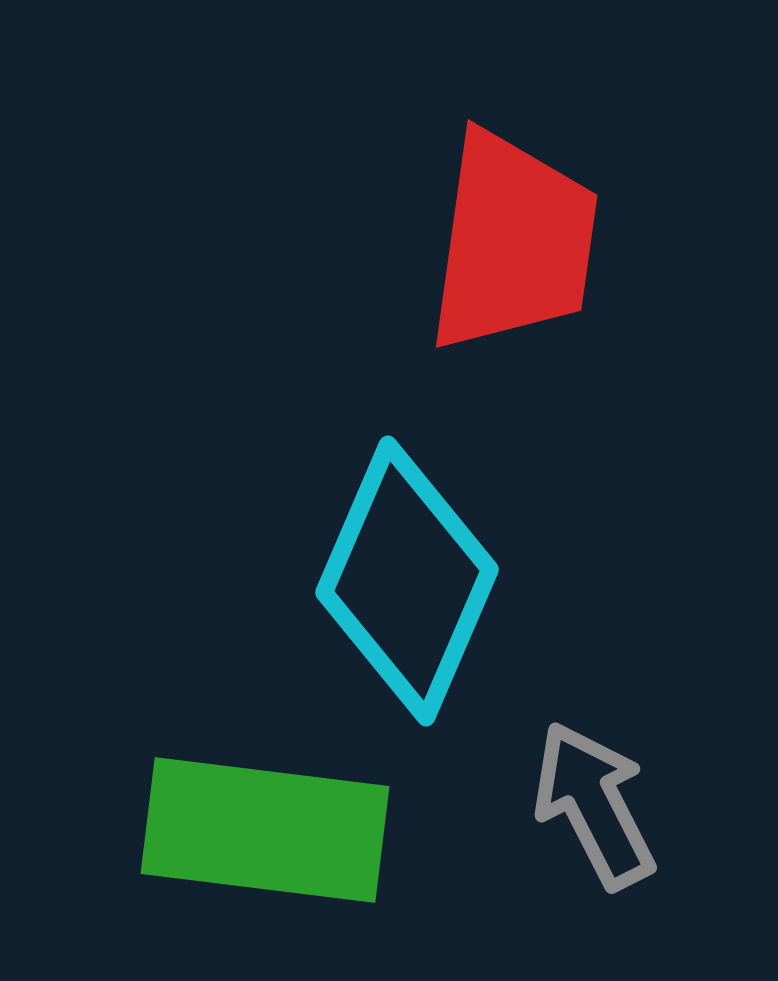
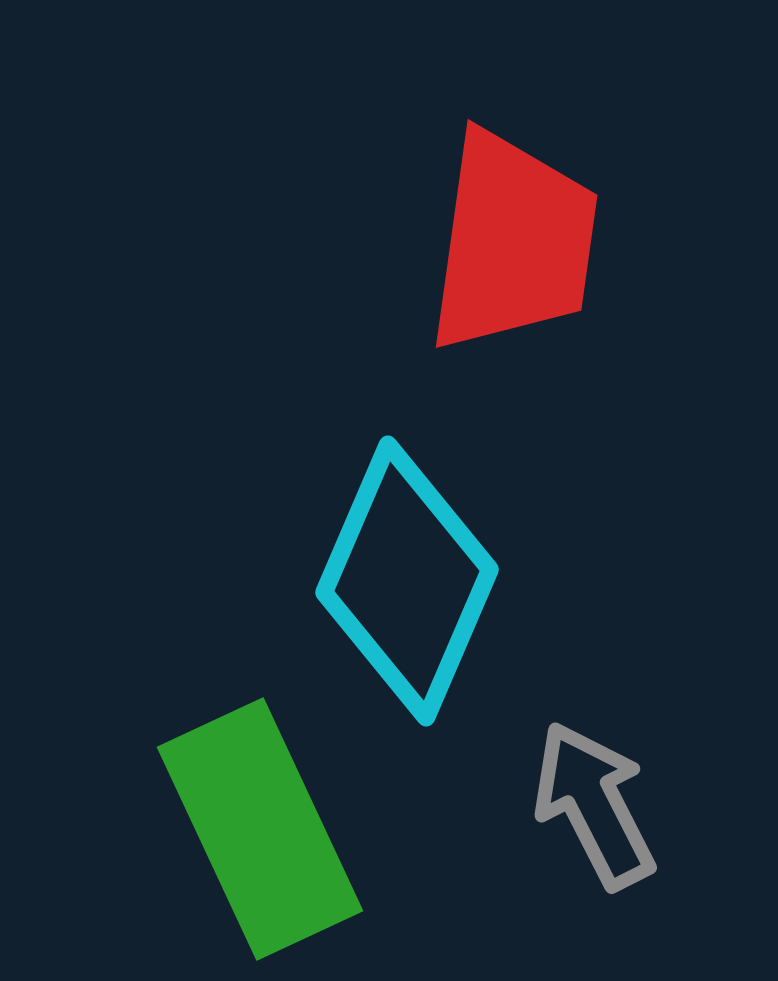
green rectangle: moved 5 px left, 1 px up; rotated 58 degrees clockwise
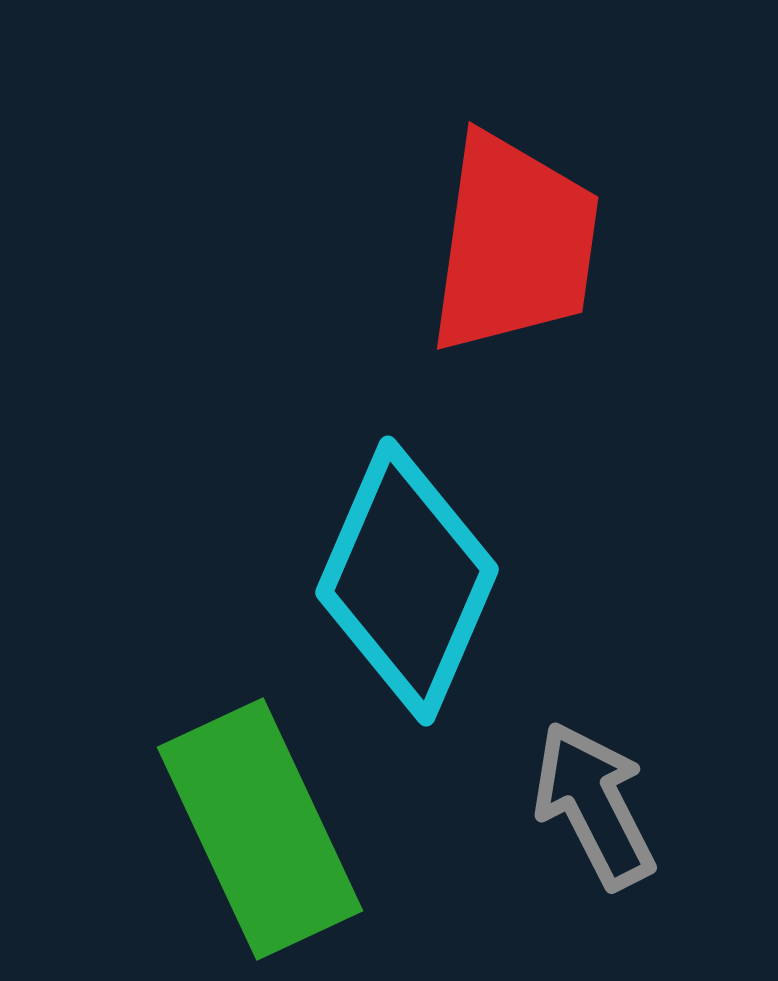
red trapezoid: moved 1 px right, 2 px down
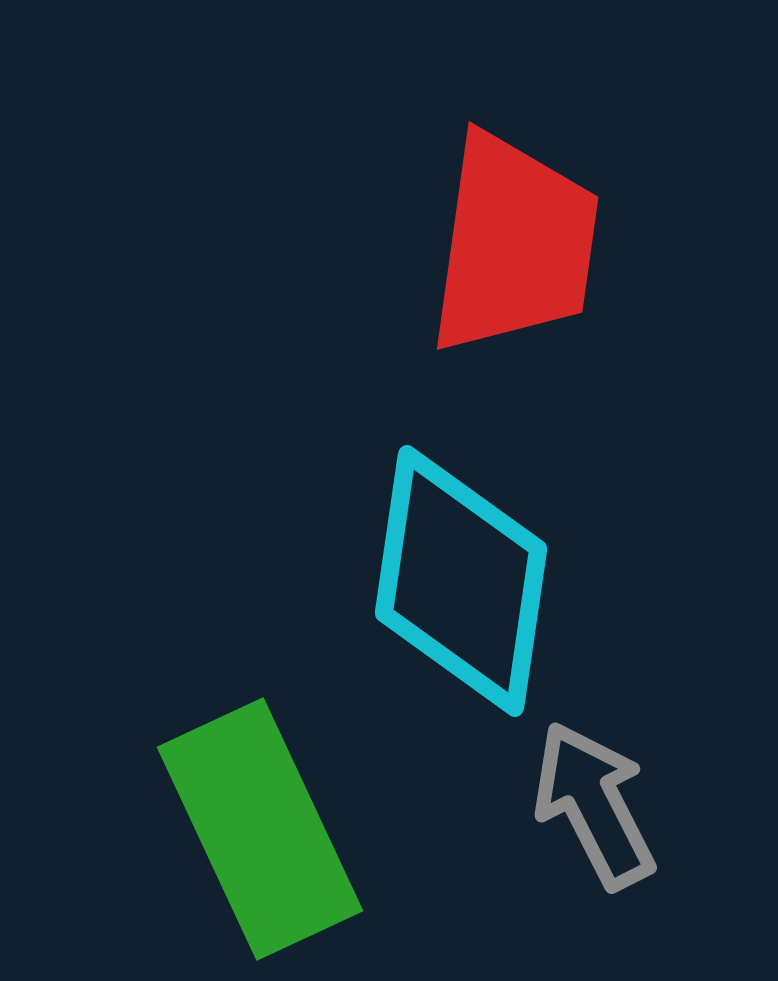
cyan diamond: moved 54 px right; rotated 15 degrees counterclockwise
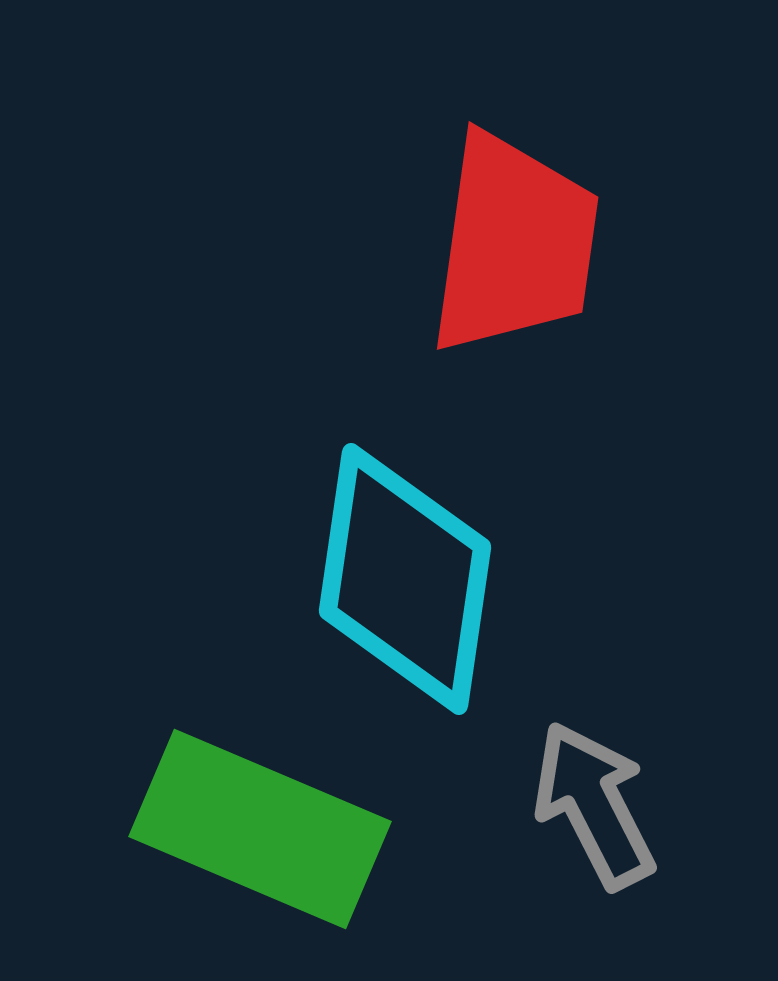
cyan diamond: moved 56 px left, 2 px up
green rectangle: rotated 42 degrees counterclockwise
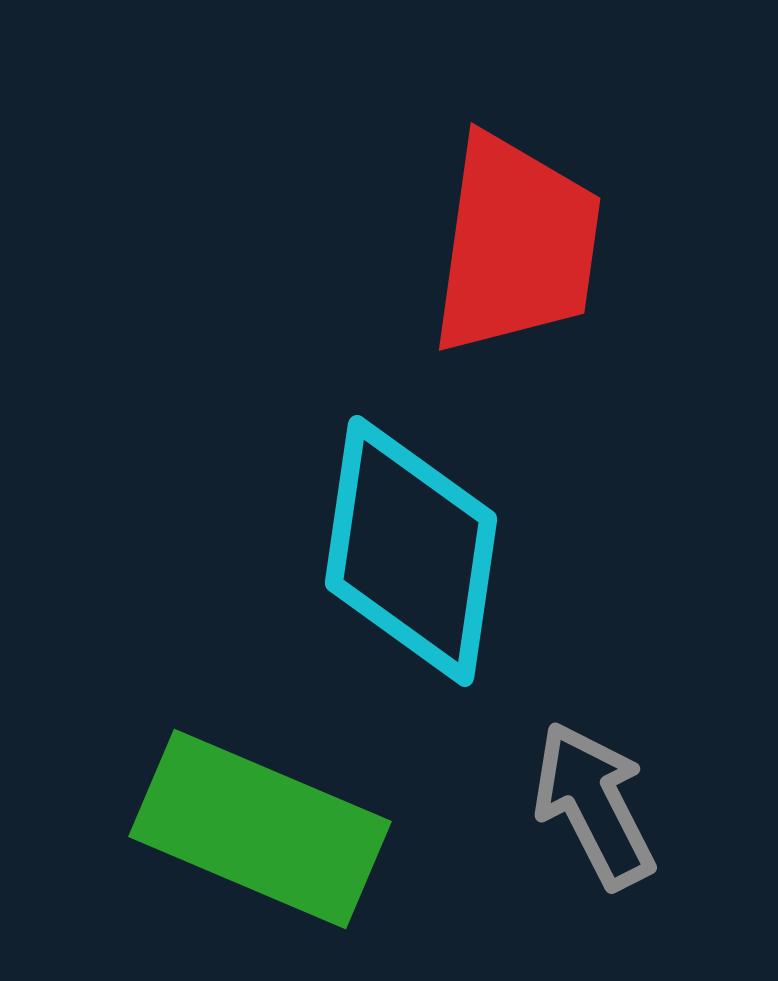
red trapezoid: moved 2 px right, 1 px down
cyan diamond: moved 6 px right, 28 px up
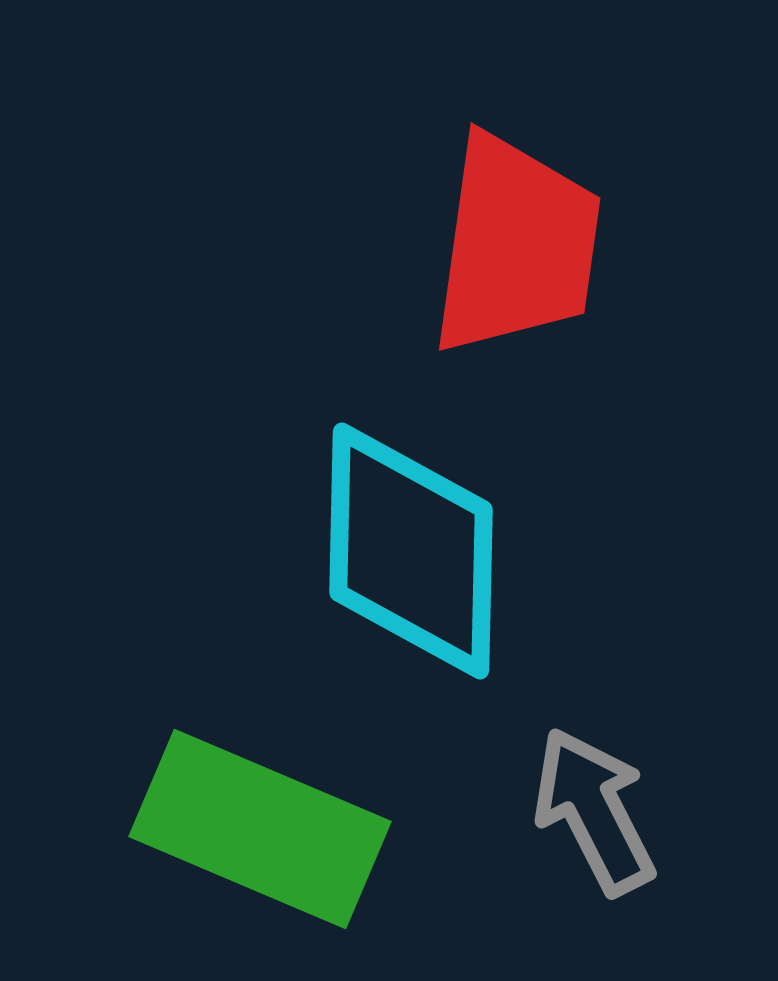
cyan diamond: rotated 7 degrees counterclockwise
gray arrow: moved 6 px down
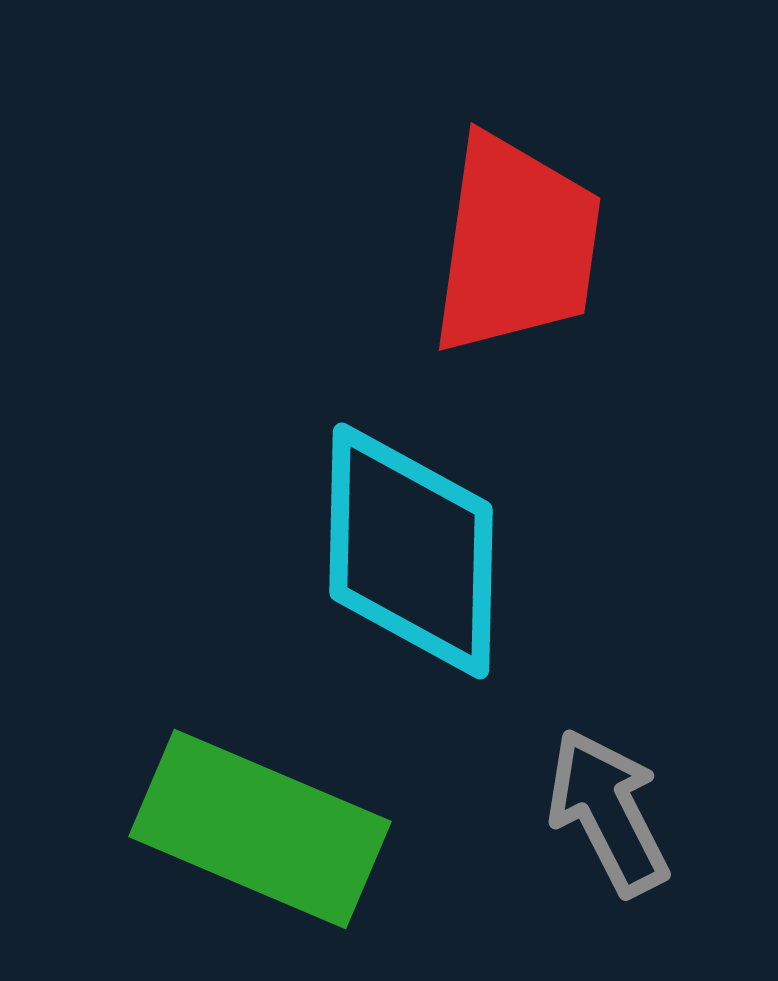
gray arrow: moved 14 px right, 1 px down
